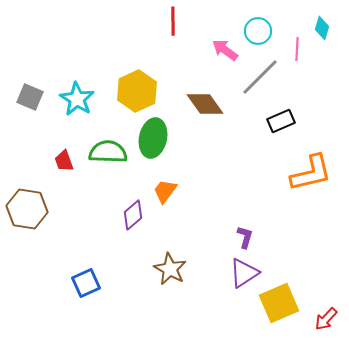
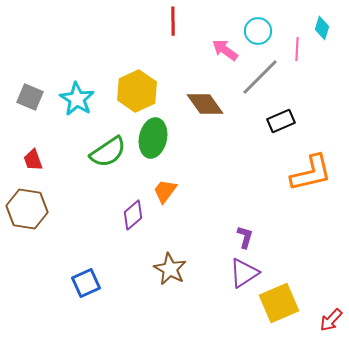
green semicircle: rotated 144 degrees clockwise
red trapezoid: moved 31 px left, 1 px up
red arrow: moved 5 px right, 1 px down
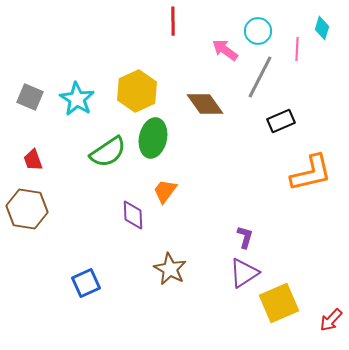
gray line: rotated 18 degrees counterclockwise
purple diamond: rotated 52 degrees counterclockwise
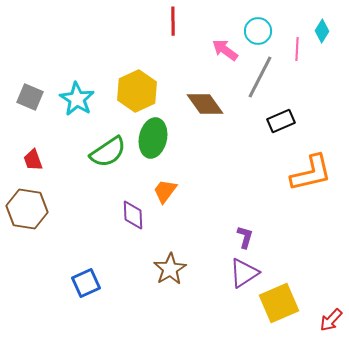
cyan diamond: moved 3 px down; rotated 15 degrees clockwise
brown star: rotated 12 degrees clockwise
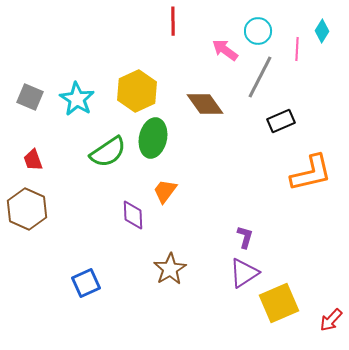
brown hexagon: rotated 15 degrees clockwise
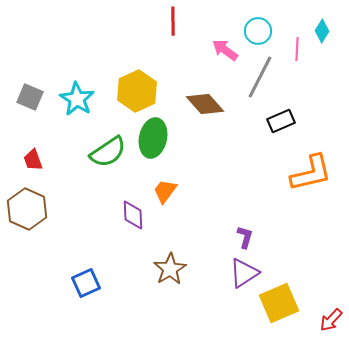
brown diamond: rotated 6 degrees counterclockwise
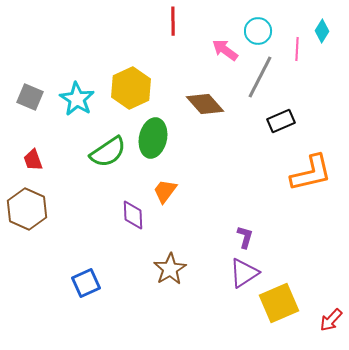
yellow hexagon: moved 6 px left, 3 px up
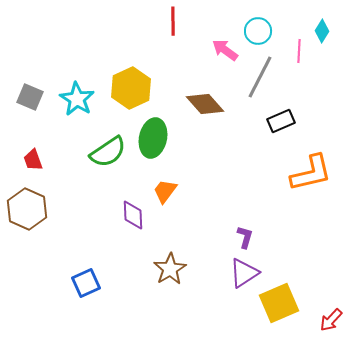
pink line: moved 2 px right, 2 px down
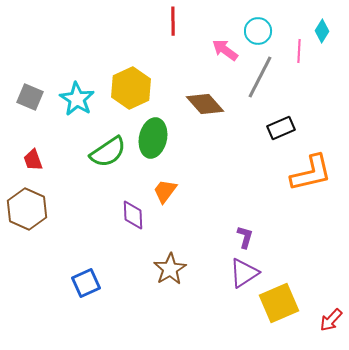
black rectangle: moved 7 px down
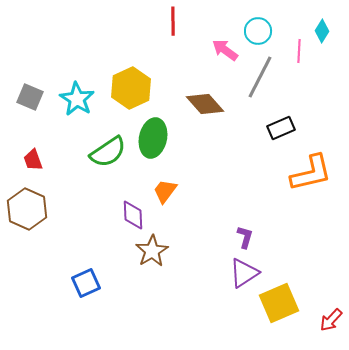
brown star: moved 18 px left, 18 px up
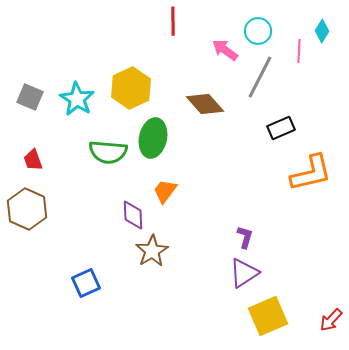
green semicircle: rotated 39 degrees clockwise
yellow square: moved 11 px left, 13 px down
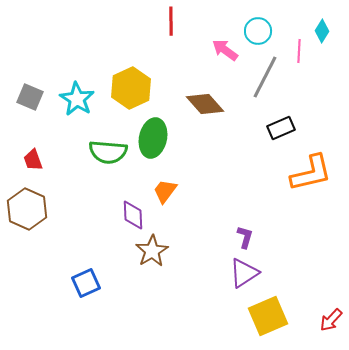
red line: moved 2 px left
gray line: moved 5 px right
